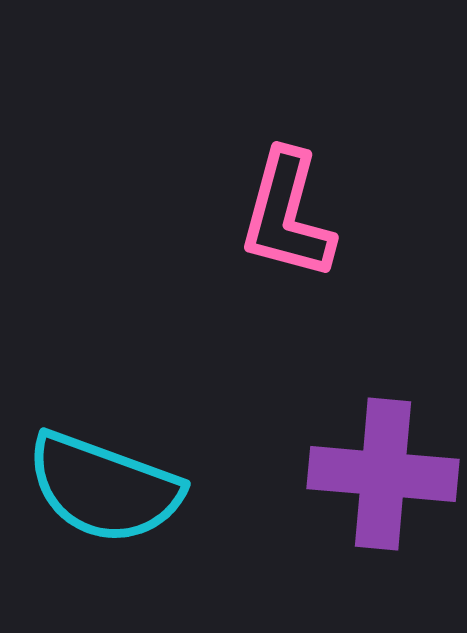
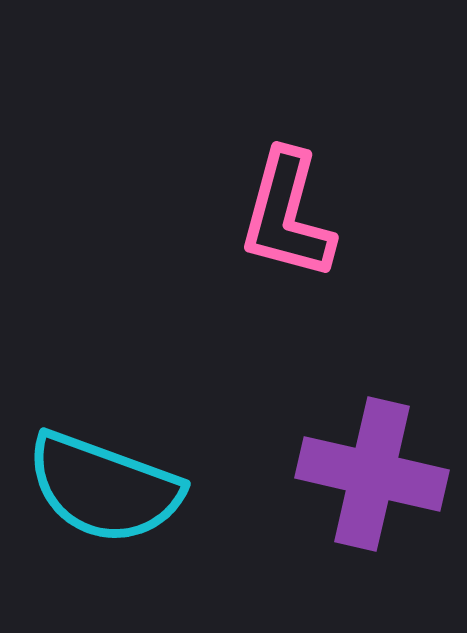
purple cross: moved 11 px left; rotated 8 degrees clockwise
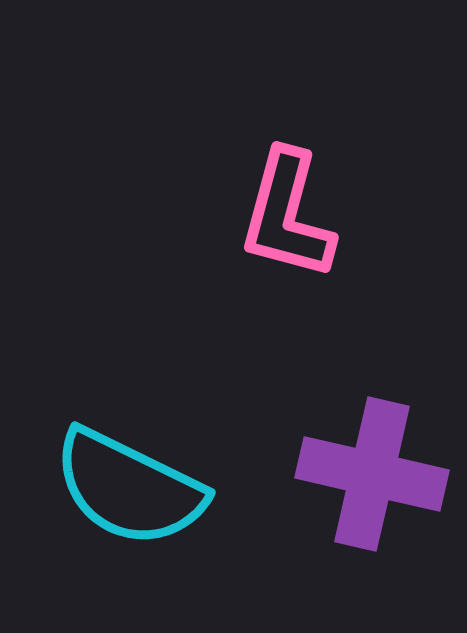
cyan semicircle: moved 25 px right; rotated 6 degrees clockwise
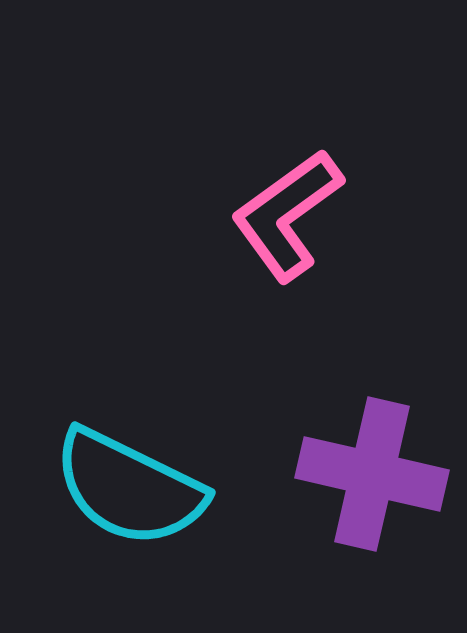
pink L-shape: rotated 39 degrees clockwise
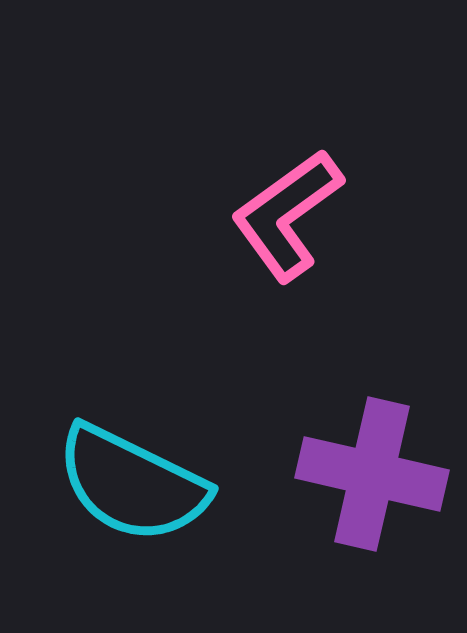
cyan semicircle: moved 3 px right, 4 px up
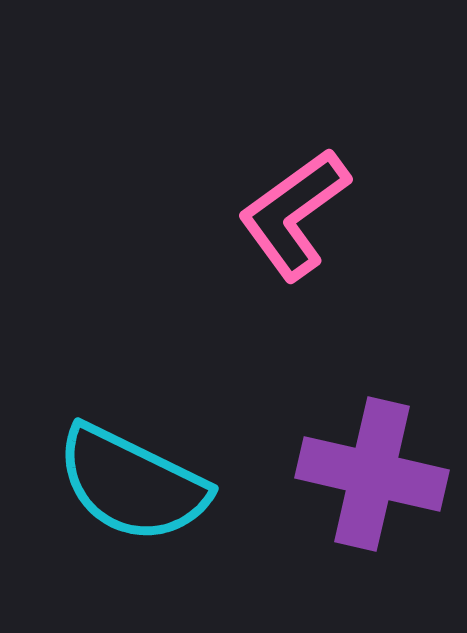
pink L-shape: moved 7 px right, 1 px up
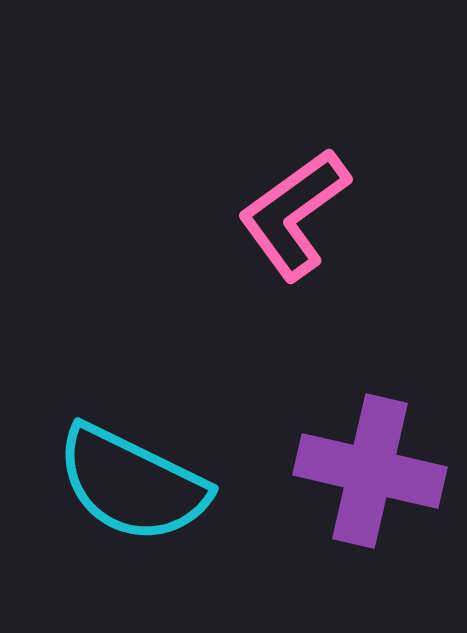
purple cross: moved 2 px left, 3 px up
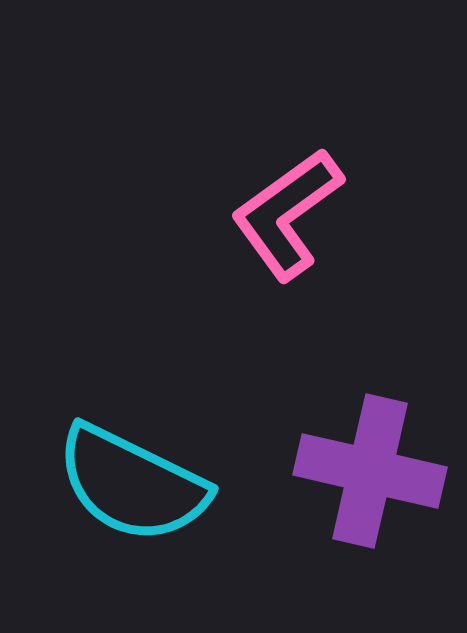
pink L-shape: moved 7 px left
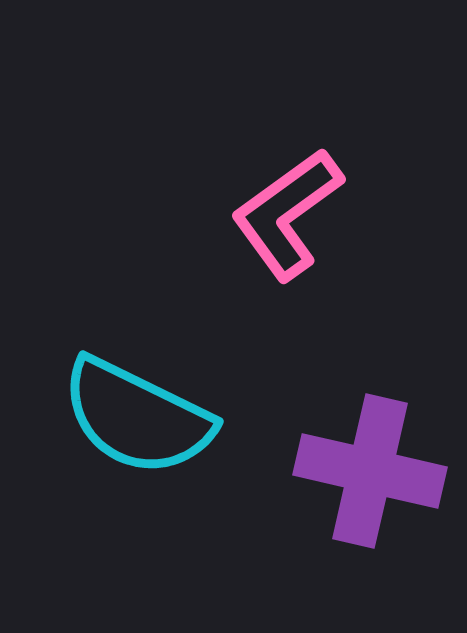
cyan semicircle: moved 5 px right, 67 px up
